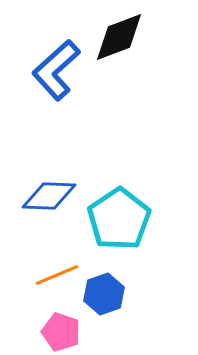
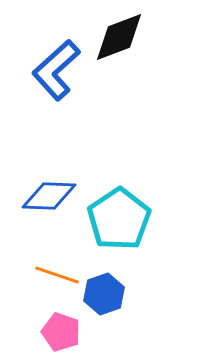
orange line: rotated 42 degrees clockwise
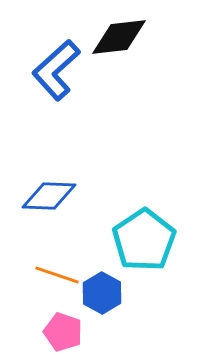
black diamond: rotated 14 degrees clockwise
cyan pentagon: moved 25 px right, 21 px down
blue hexagon: moved 2 px left, 1 px up; rotated 12 degrees counterclockwise
pink pentagon: moved 2 px right
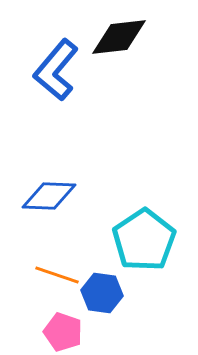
blue L-shape: rotated 8 degrees counterclockwise
blue hexagon: rotated 21 degrees counterclockwise
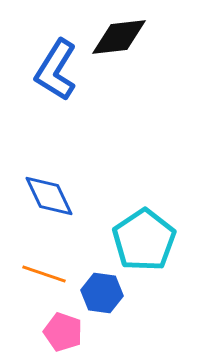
blue L-shape: rotated 8 degrees counterclockwise
blue diamond: rotated 62 degrees clockwise
orange line: moved 13 px left, 1 px up
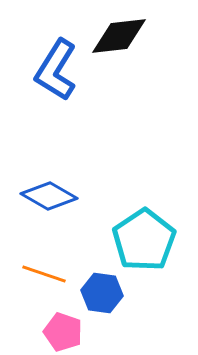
black diamond: moved 1 px up
blue diamond: rotated 34 degrees counterclockwise
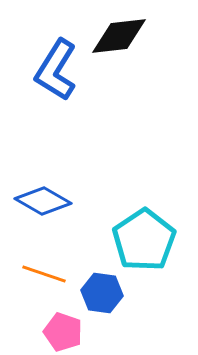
blue diamond: moved 6 px left, 5 px down
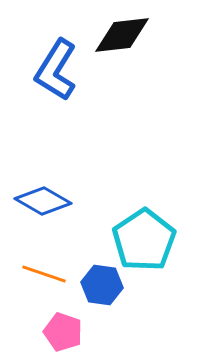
black diamond: moved 3 px right, 1 px up
blue hexagon: moved 8 px up
